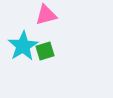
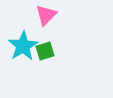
pink triangle: rotated 30 degrees counterclockwise
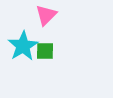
green square: rotated 18 degrees clockwise
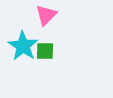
cyan star: rotated 8 degrees counterclockwise
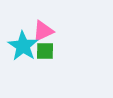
pink triangle: moved 3 px left, 16 px down; rotated 20 degrees clockwise
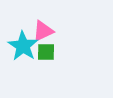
green square: moved 1 px right, 1 px down
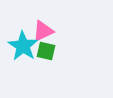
green square: moved 1 px up; rotated 12 degrees clockwise
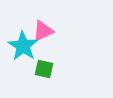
green square: moved 2 px left, 18 px down
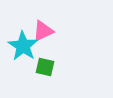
green square: moved 1 px right, 2 px up
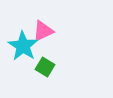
green square: rotated 18 degrees clockwise
